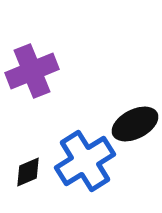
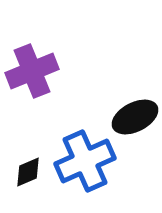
black ellipse: moved 7 px up
blue cross: rotated 8 degrees clockwise
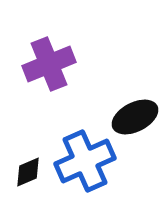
purple cross: moved 17 px right, 7 px up
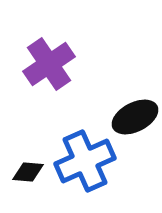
purple cross: rotated 12 degrees counterclockwise
black diamond: rotated 28 degrees clockwise
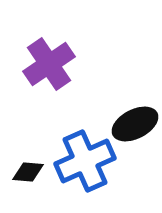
black ellipse: moved 7 px down
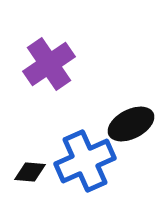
black ellipse: moved 4 px left
black diamond: moved 2 px right
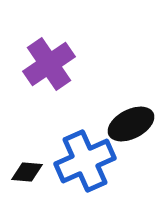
black diamond: moved 3 px left
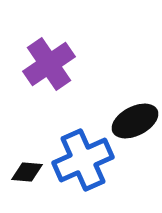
black ellipse: moved 4 px right, 3 px up
blue cross: moved 2 px left, 1 px up
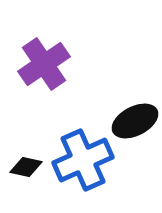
purple cross: moved 5 px left
black diamond: moved 1 px left, 5 px up; rotated 8 degrees clockwise
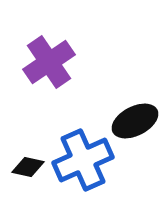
purple cross: moved 5 px right, 2 px up
black diamond: moved 2 px right
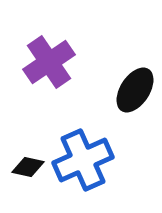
black ellipse: moved 31 px up; rotated 30 degrees counterclockwise
